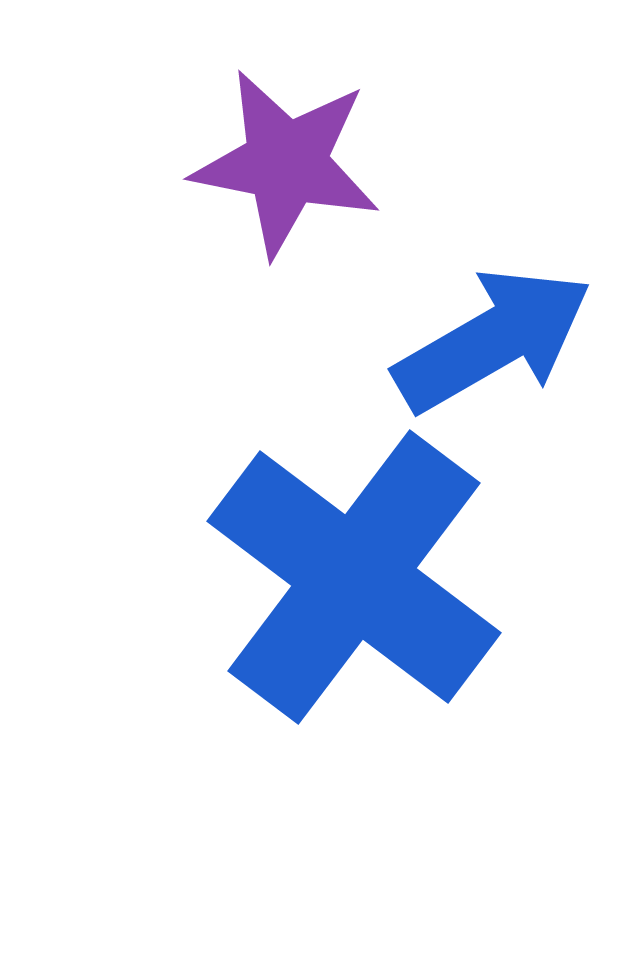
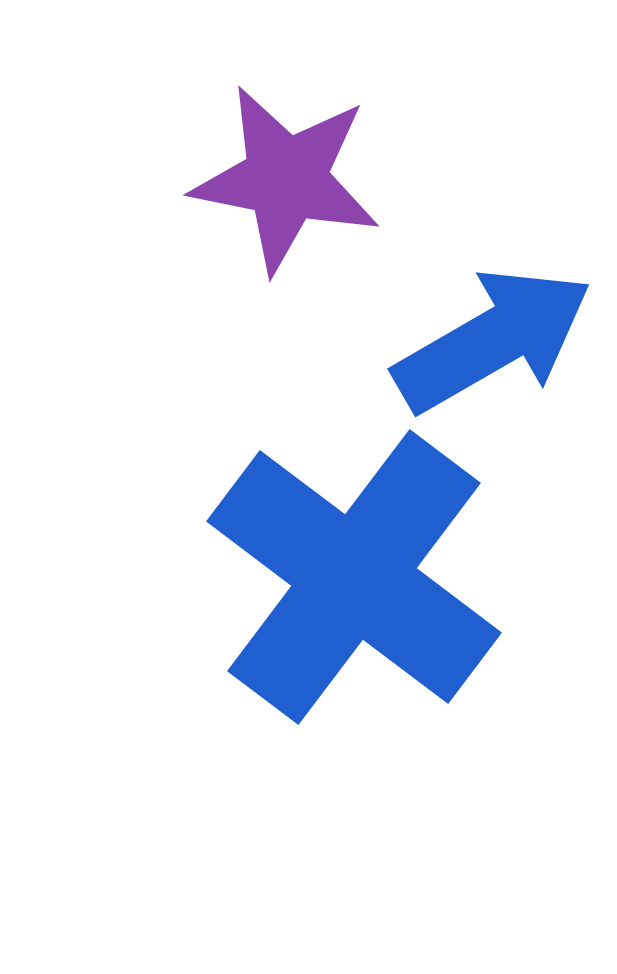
purple star: moved 16 px down
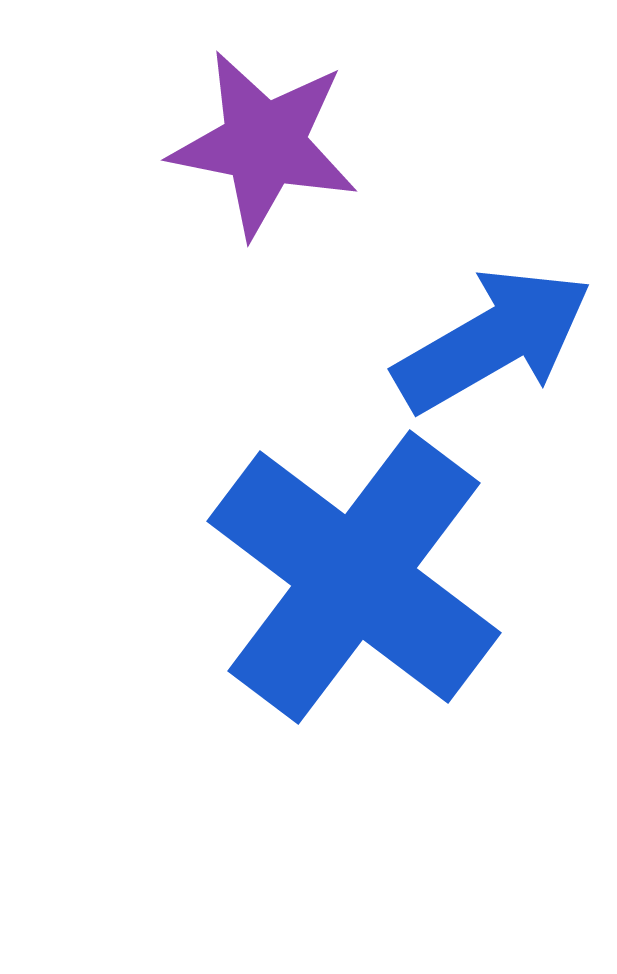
purple star: moved 22 px left, 35 px up
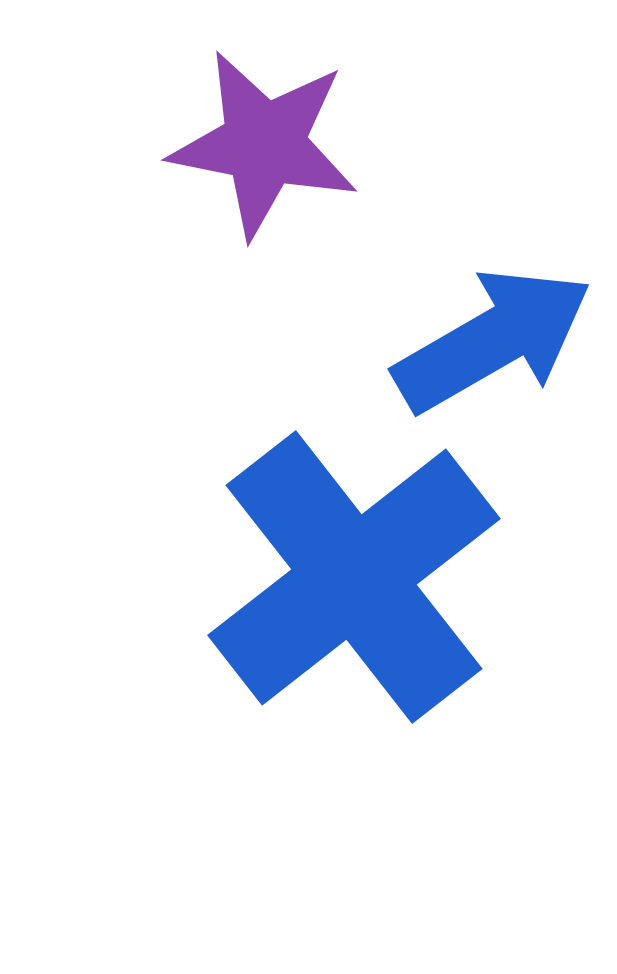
blue cross: rotated 15 degrees clockwise
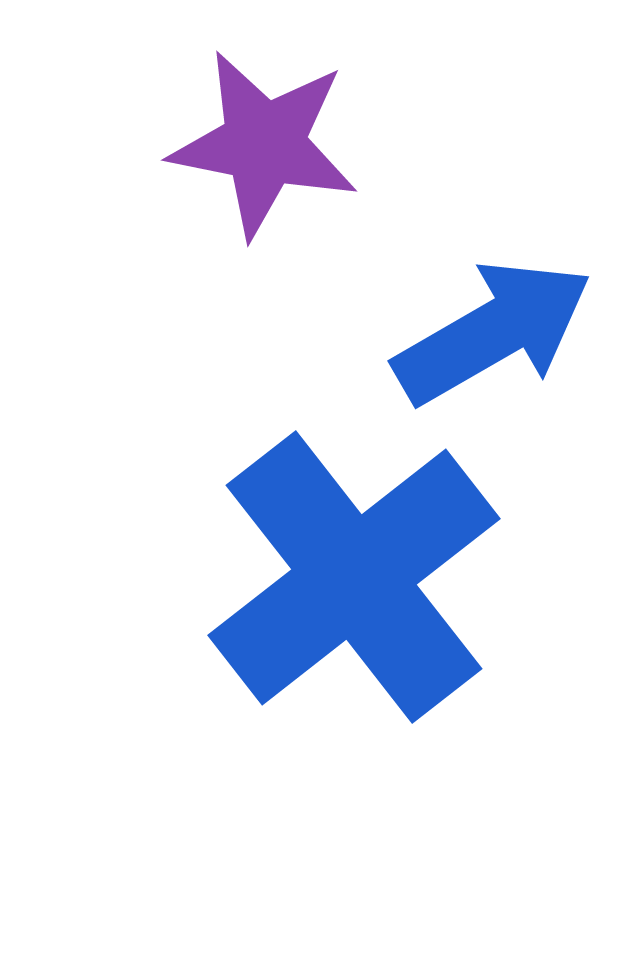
blue arrow: moved 8 px up
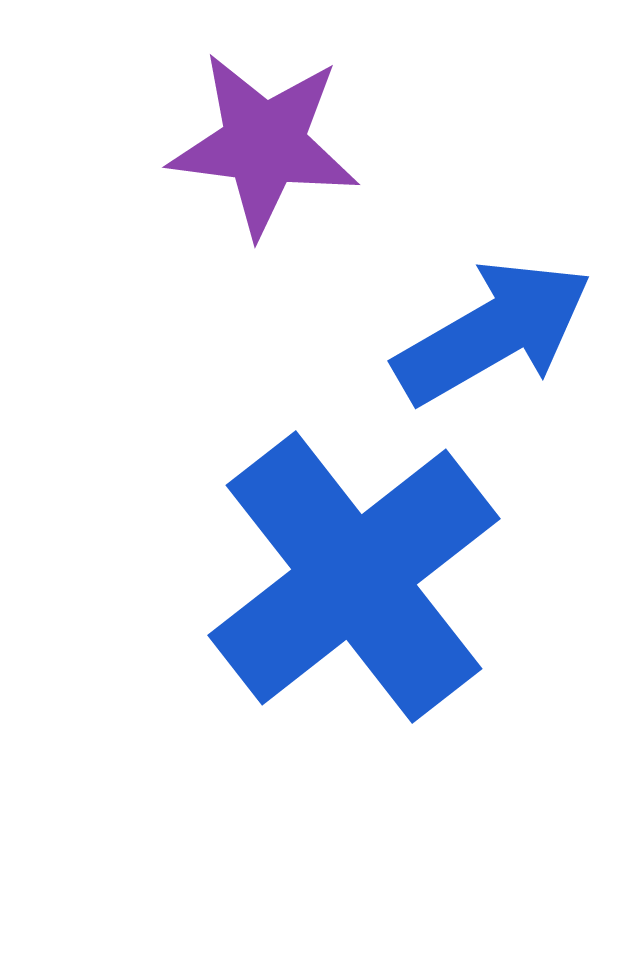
purple star: rotated 4 degrees counterclockwise
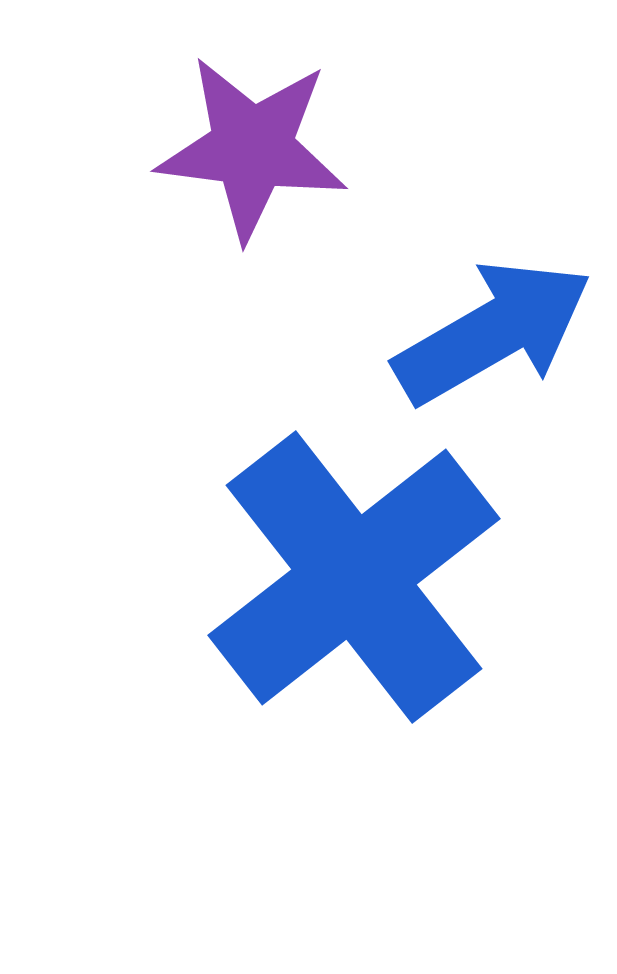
purple star: moved 12 px left, 4 px down
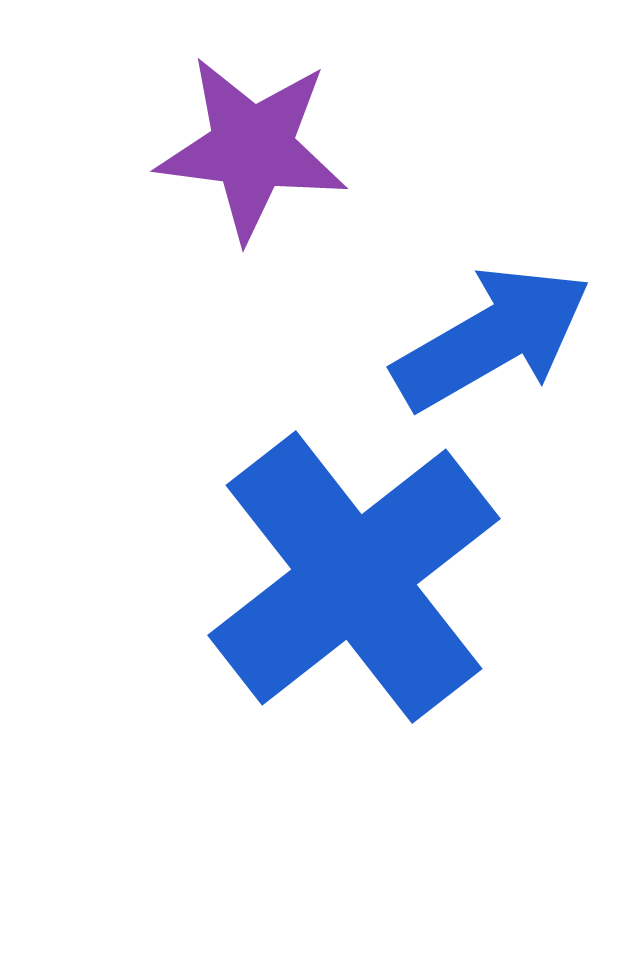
blue arrow: moved 1 px left, 6 px down
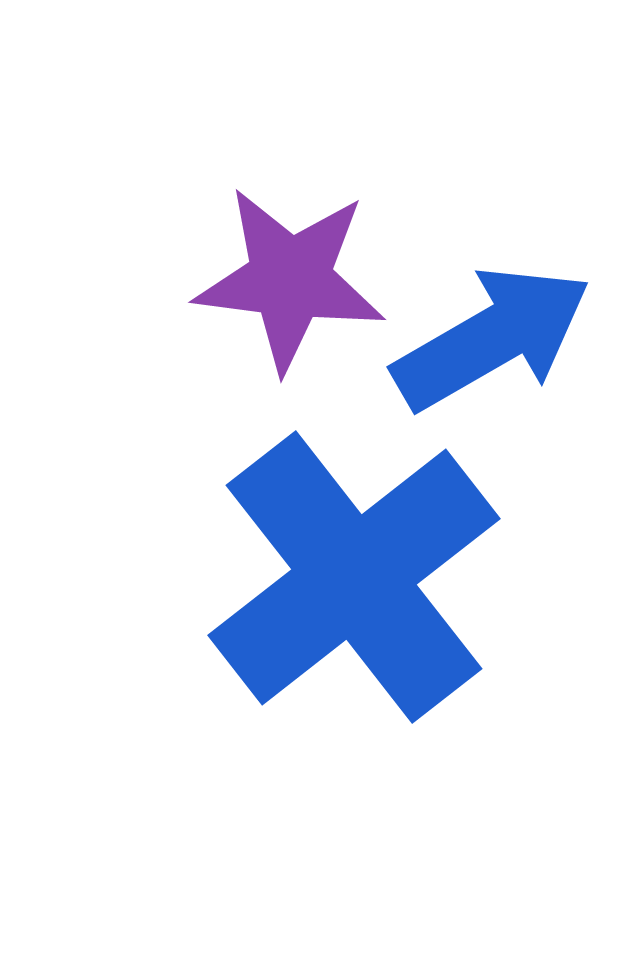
purple star: moved 38 px right, 131 px down
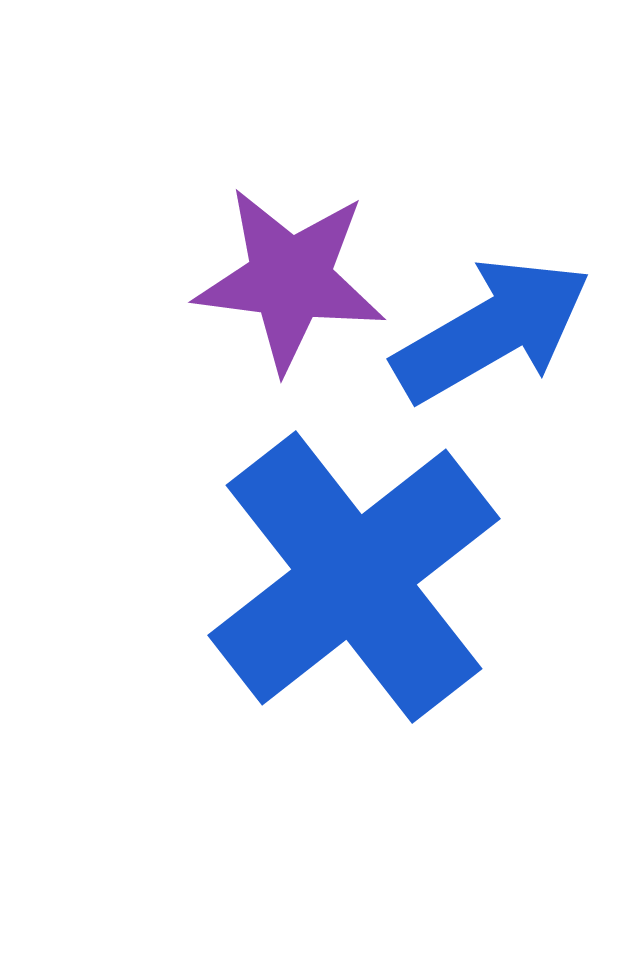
blue arrow: moved 8 px up
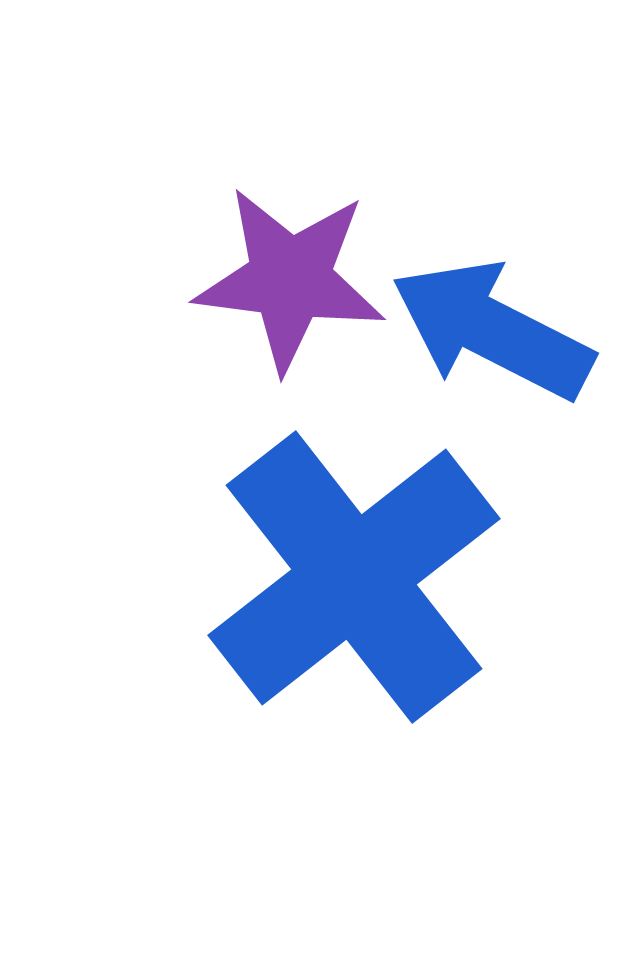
blue arrow: rotated 123 degrees counterclockwise
